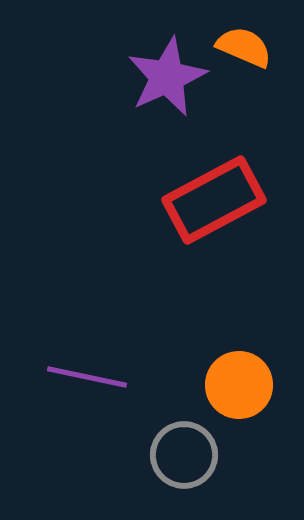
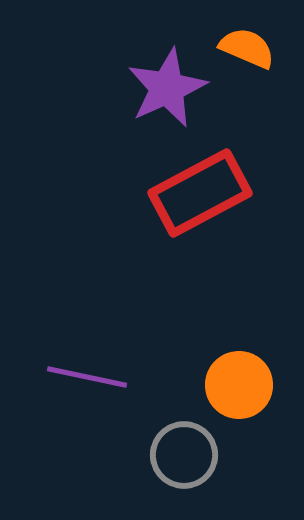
orange semicircle: moved 3 px right, 1 px down
purple star: moved 11 px down
red rectangle: moved 14 px left, 7 px up
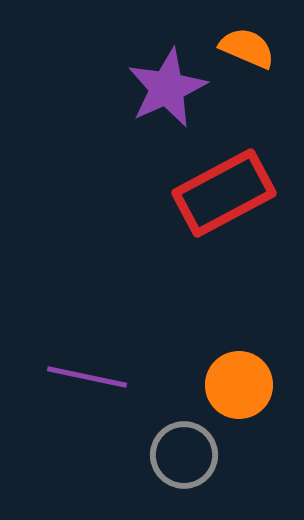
red rectangle: moved 24 px right
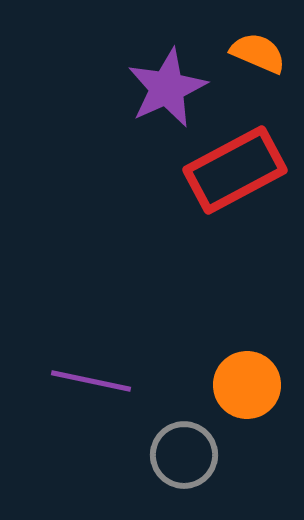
orange semicircle: moved 11 px right, 5 px down
red rectangle: moved 11 px right, 23 px up
purple line: moved 4 px right, 4 px down
orange circle: moved 8 px right
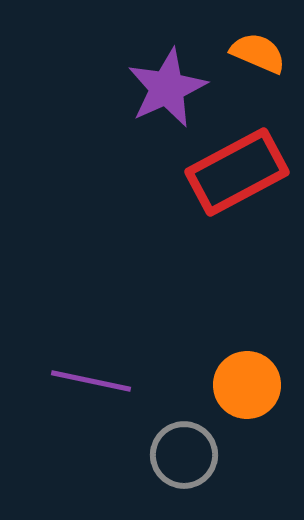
red rectangle: moved 2 px right, 2 px down
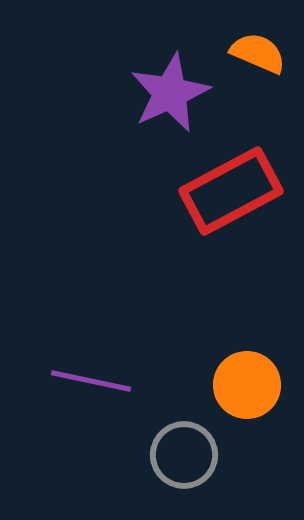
purple star: moved 3 px right, 5 px down
red rectangle: moved 6 px left, 19 px down
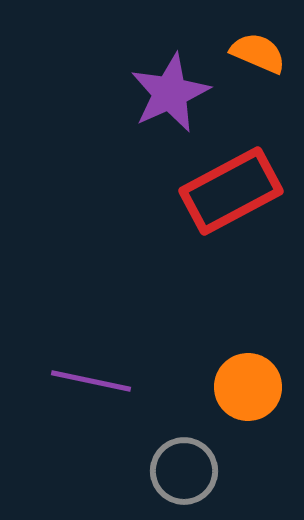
orange circle: moved 1 px right, 2 px down
gray circle: moved 16 px down
